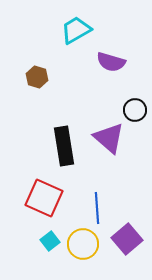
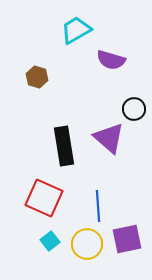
purple semicircle: moved 2 px up
black circle: moved 1 px left, 1 px up
blue line: moved 1 px right, 2 px up
purple square: rotated 28 degrees clockwise
yellow circle: moved 4 px right
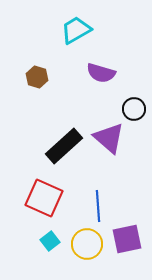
purple semicircle: moved 10 px left, 13 px down
black rectangle: rotated 57 degrees clockwise
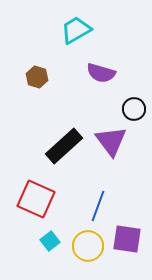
purple triangle: moved 2 px right, 3 px down; rotated 12 degrees clockwise
red square: moved 8 px left, 1 px down
blue line: rotated 24 degrees clockwise
purple square: rotated 20 degrees clockwise
yellow circle: moved 1 px right, 2 px down
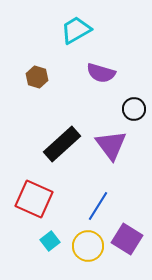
purple triangle: moved 4 px down
black rectangle: moved 2 px left, 2 px up
red square: moved 2 px left
blue line: rotated 12 degrees clockwise
purple square: rotated 24 degrees clockwise
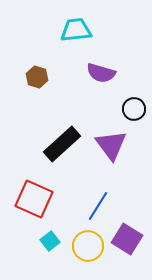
cyan trapezoid: rotated 24 degrees clockwise
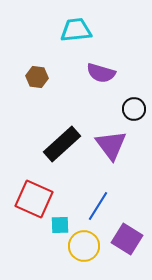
brown hexagon: rotated 10 degrees counterclockwise
cyan square: moved 10 px right, 16 px up; rotated 36 degrees clockwise
yellow circle: moved 4 px left
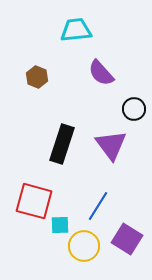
purple semicircle: rotated 32 degrees clockwise
brown hexagon: rotated 15 degrees clockwise
black rectangle: rotated 30 degrees counterclockwise
red square: moved 2 px down; rotated 9 degrees counterclockwise
